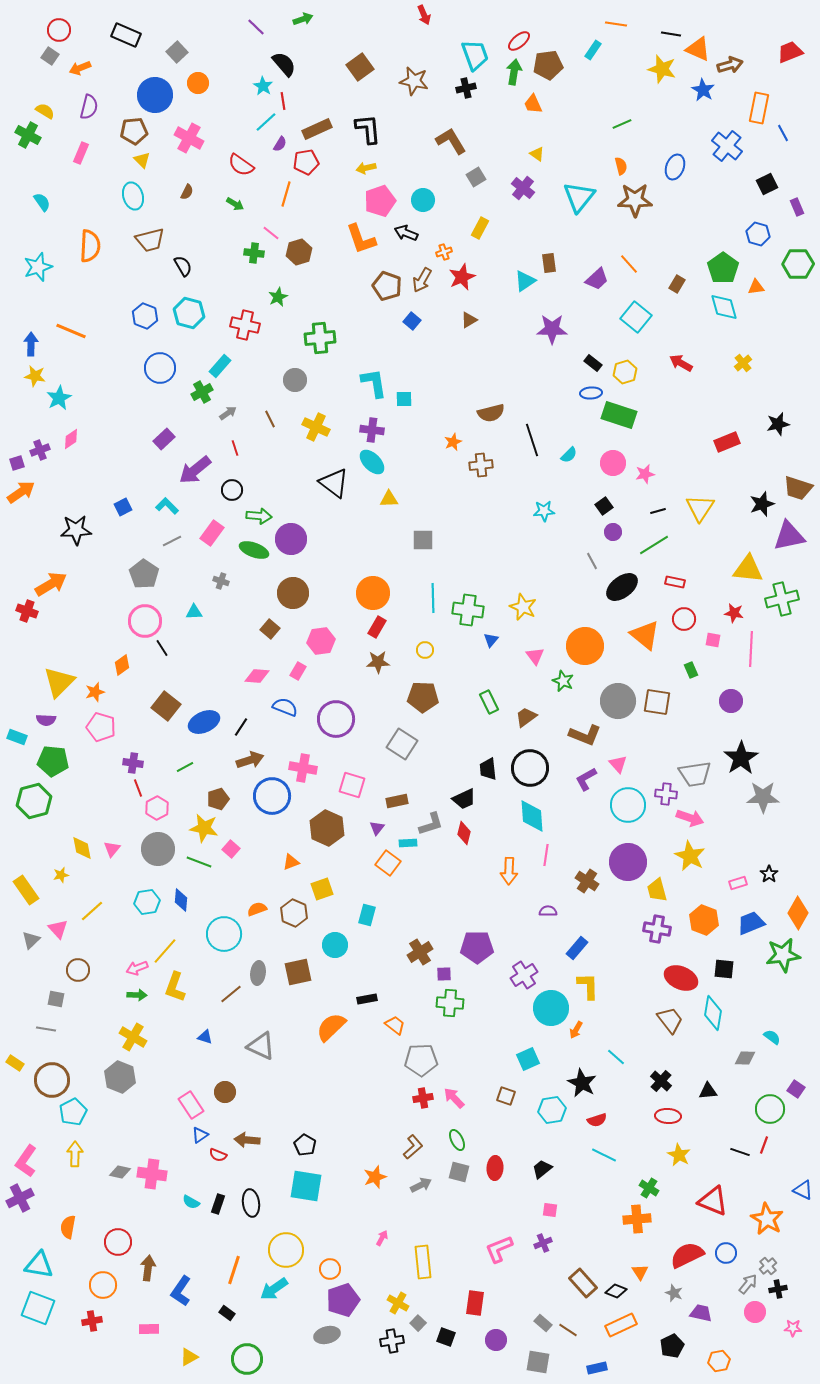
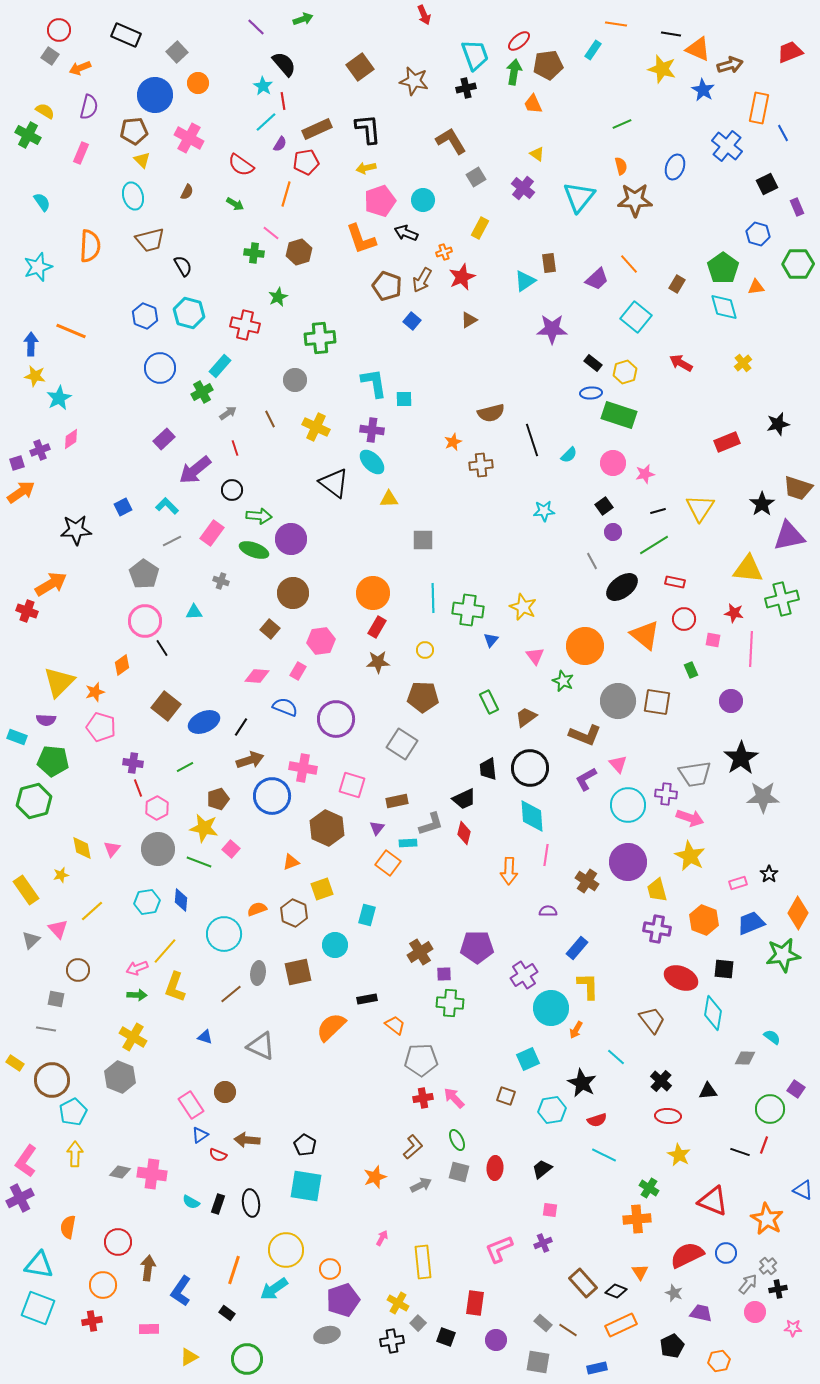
black star at (762, 504): rotated 15 degrees counterclockwise
brown trapezoid at (670, 1020): moved 18 px left
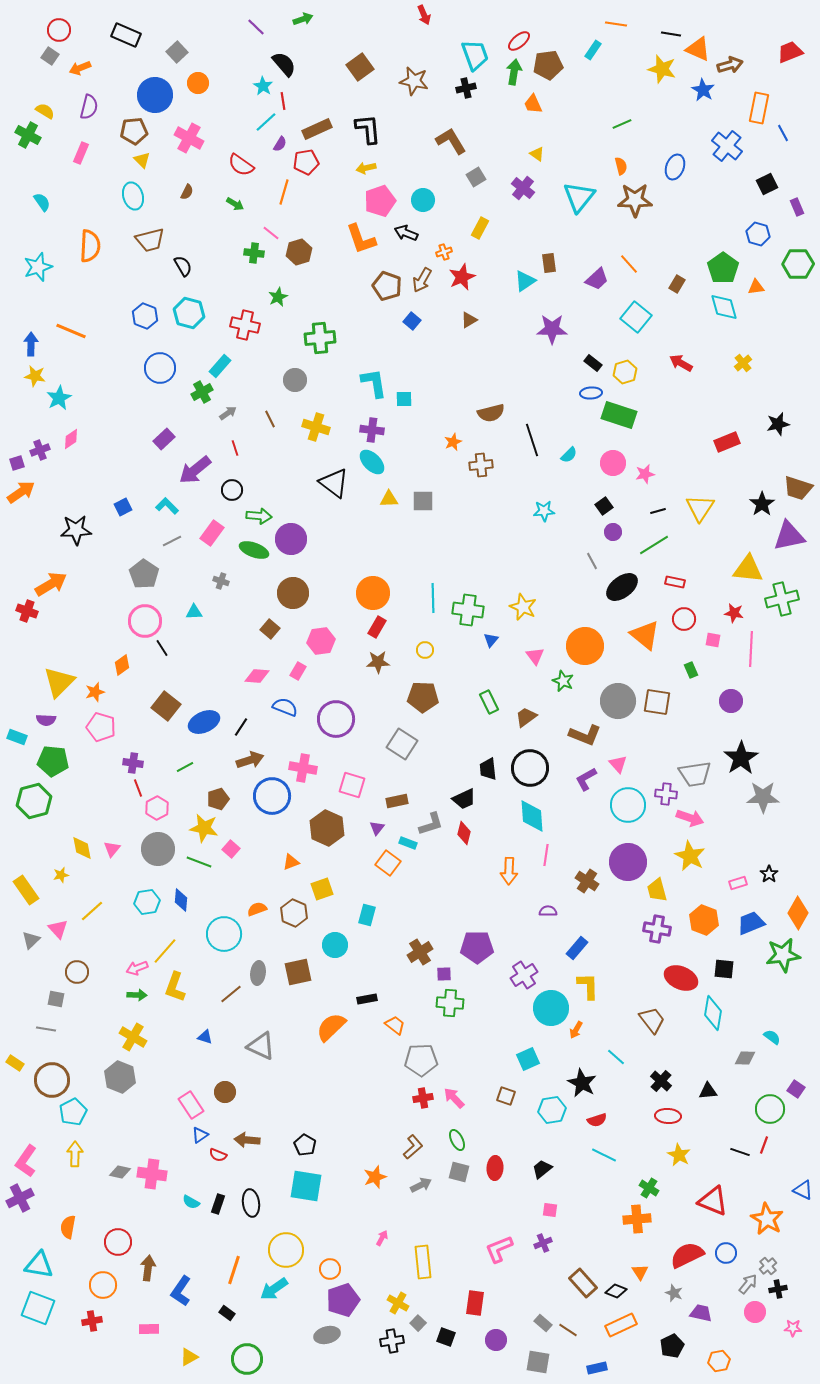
orange line at (286, 194): moved 2 px left, 2 px up
yellow cross at (316, 427): rotated 8 degrees counterclockwise
gray square at (423, 540): moved 39 px up
cyan rectangle at (408, 843): rotated 24 degrees clockwise
brown circle at (78, 970): moved 1 px left, 2 px down
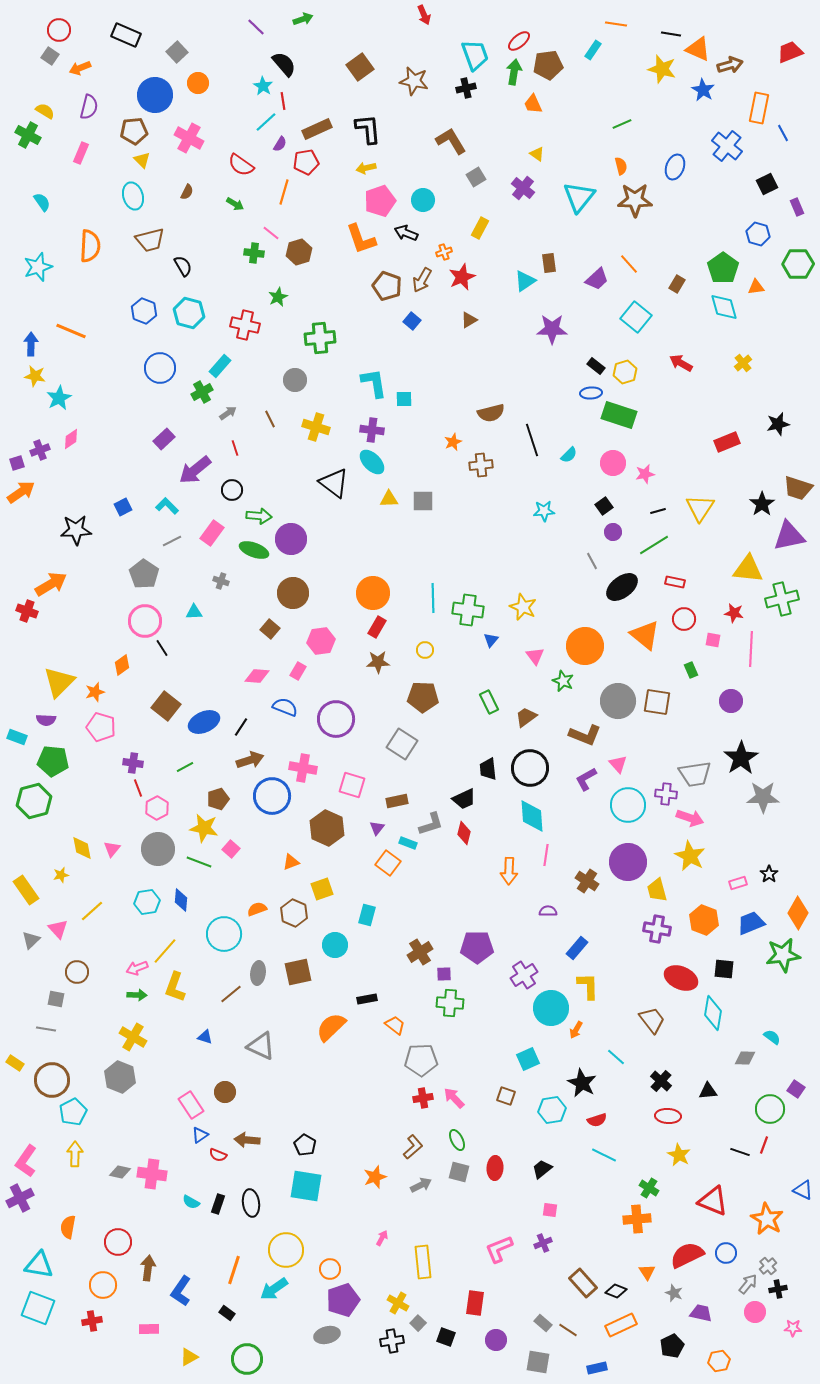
blue hexagon at (145, 316): moved 1 px left, 5 px up
black rectangle at (593, 363): moved 3 px right, 3 px down
orange triangle at (640, 1272): moved 7 px right
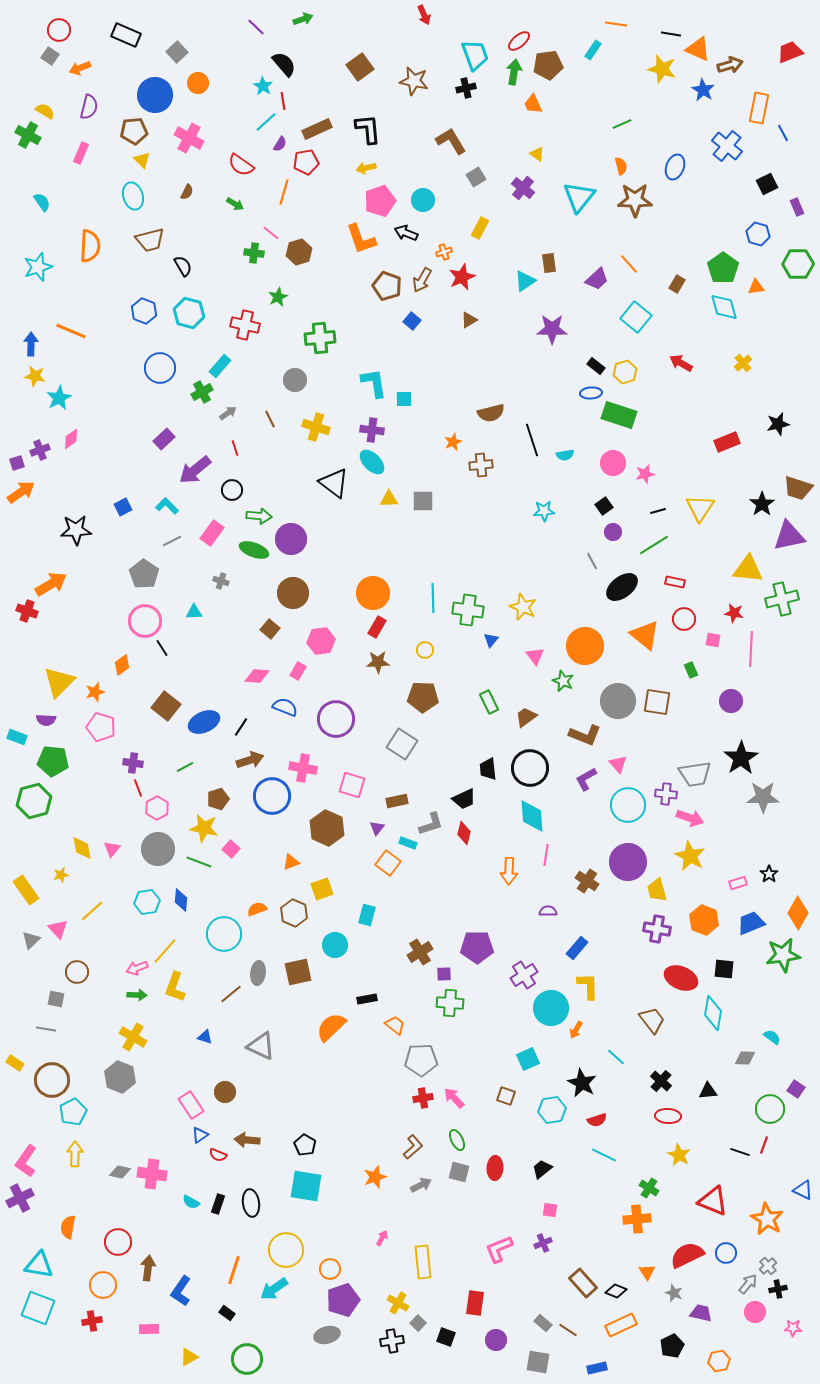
cyan semicircle at (569, 455): moved 4 px left; rotated 36 degrees clockwise
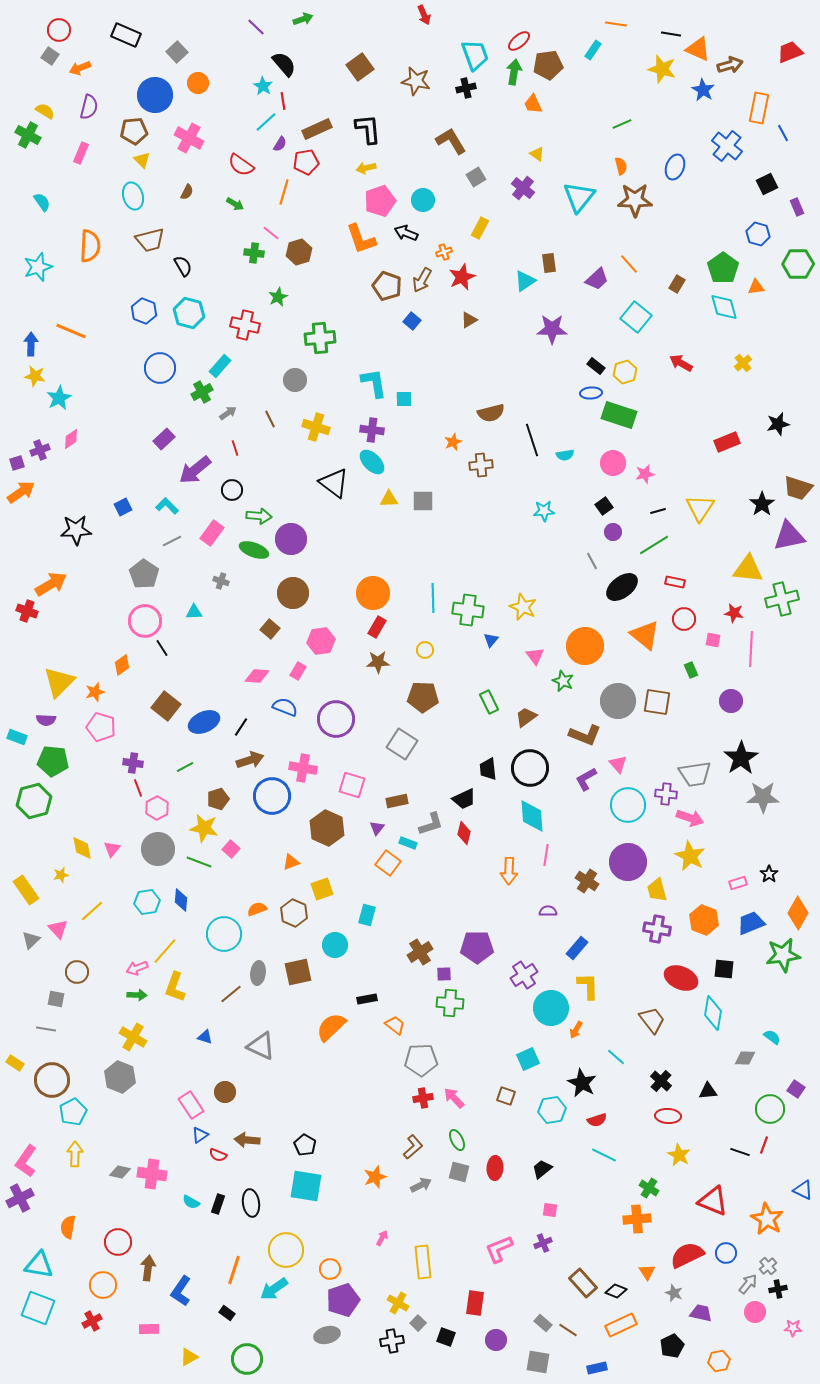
brown star at (414, 81): moved 2 px right
red cross at (92, 1321): rotated 18 degrees counterclockwise
